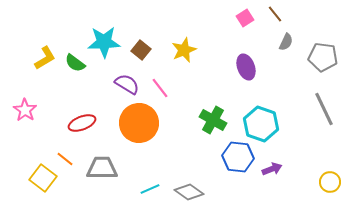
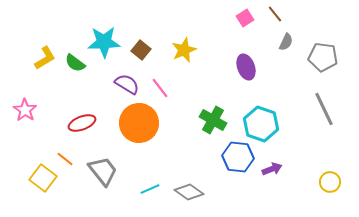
gray trapezoid: moved 1 px right, 3 px down; rotated 52 degrees clockwise
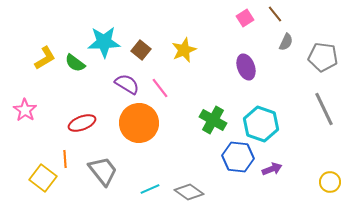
orange line: rotated 48 degrees clockwise
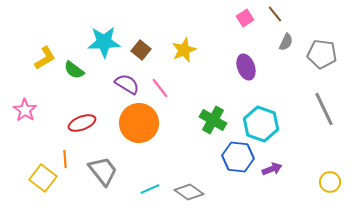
gray pentagon: moved 1 px left, 3 px up
green semicircle: moved 1 px left, 7 px down
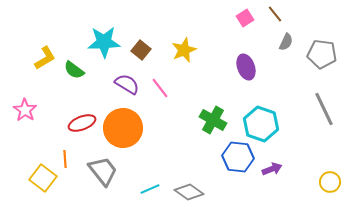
orange circle: moved 16 px left, 5 px down
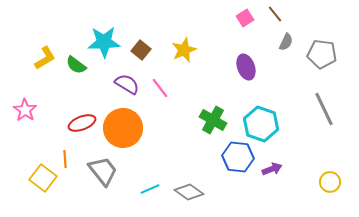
green semicircle: moved 2 px right, 5 px up
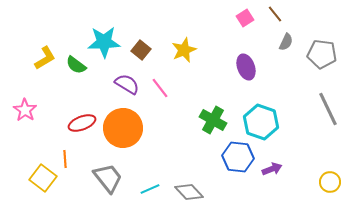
gray line: moved 4 px right
cyan hexagon: moved 2 px up
gray trapezoid: moved 5 px right, 7 px down
gray diamond: rotated 12 degrees clockwise
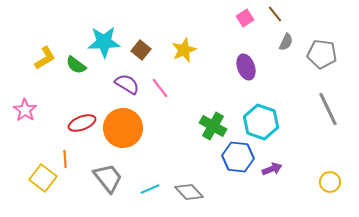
green cross: moved 6 px down
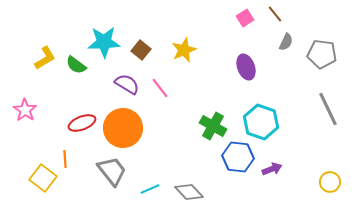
gray trapezoid: moved 4 px right, 7 px up
